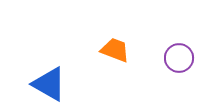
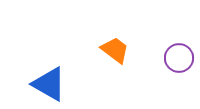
orange trapezoid: rotated 16 degrees clockwise
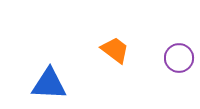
blue triangle: rotated 27 degrees counterclockwise
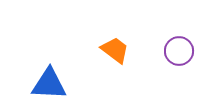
purple circle: moved 7 px up
